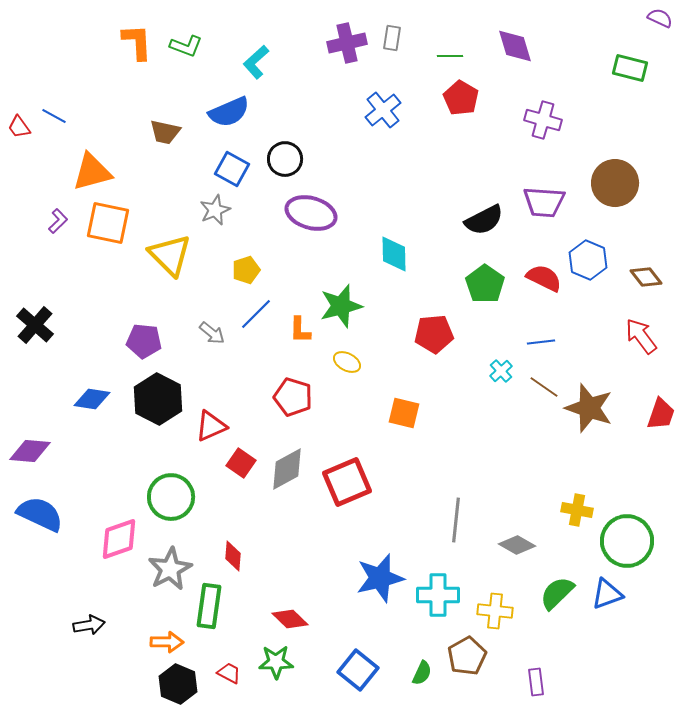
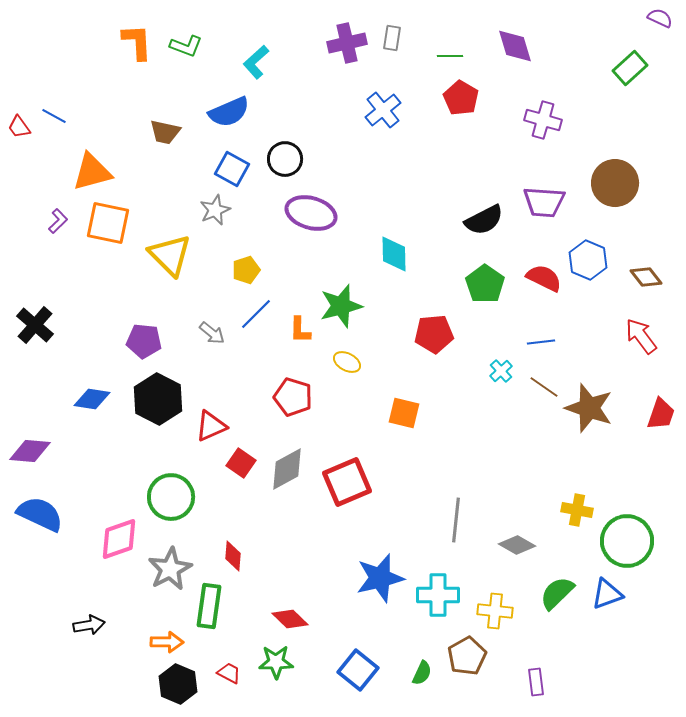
green rectangle at (630, 68): rotated 56 degrees counterclockwise
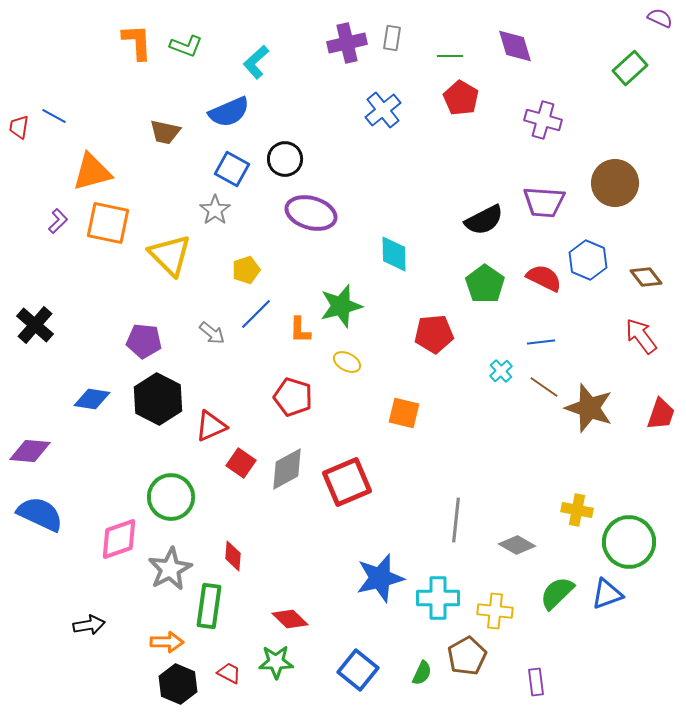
red trapezoid at (19, 127): rotated 45 degrees clockwise
gray star at (215, 210): rotated 12 degrees counterclockwise
green circle at (627, 541): moved 2 px right, 1 px down
cyan cross at (438, 595): moved 3 px down
